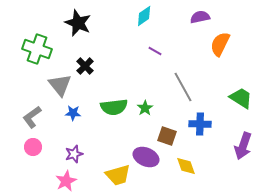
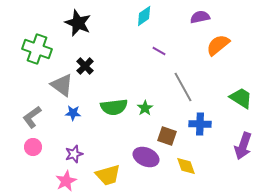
orange semicircle: moved 2 px left, 1 px down; rotated 25 degrees clockwise
purple line: moved 4 px right
gray triangle: moved 2 px right; rotated 15 degrees counterclockwise
yellow trapezoid: moved 10 px left
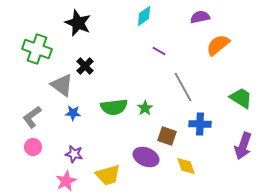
purple star: rotated 30 degrees clockwise
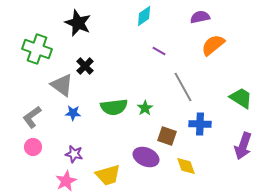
orange semicircle: moved 5 px left
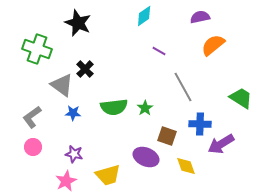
black cross: moved 3 px down
purple arrow: moved 22 px left, 2 px up; rotated 40 degrees clockwise
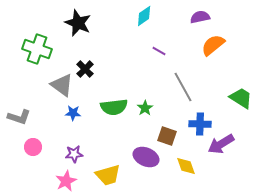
gray L-shape: moved 13 px left; rotated 125 degrees counterclockwise
purple star: rotated 18 degrees counterclockwise
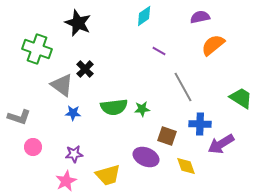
green star: moved 3 px left, 1 px down; rotated 28 degrees clockwise
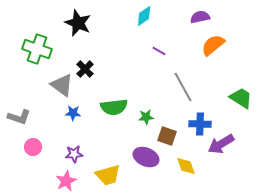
green star: moved 4 px right, 8 px down
